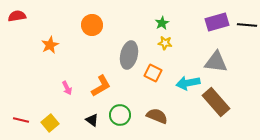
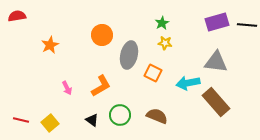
orange circle: moved 10 px right, 10 px down
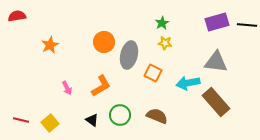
orange circle: moved 2 px right, 7 px down
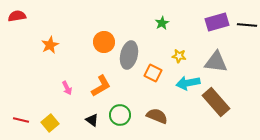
yellow star: moved 14 px right, 13 px down
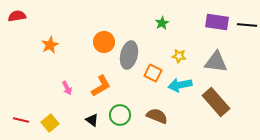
purple rectangle: rotated 25 degrees clockwise
cyan arrow: moved 8 px left, 2 px down
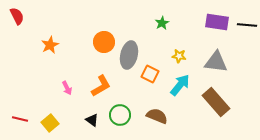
red semicircle: rotated 72 degrees clockwise
orange square: moved 3 px left, 1 px down
cyan arrow: rotated 140 degrees clockwise
red line: moved 1 px left, 1 px up
